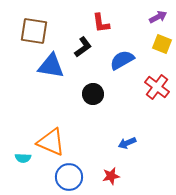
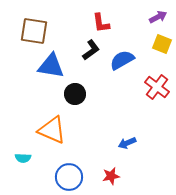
black L-shape: moved 8 px right, 3 px down
black circle: moved 18 px left
orange triangle: moved 1 px right, 12 px up
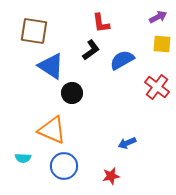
yellow square: rotated 18 degrees counterclockwise
blue triangle: rotated 24 degrees clockwise
black circle: moved 3 px left, 1 px up
blue circle: moved 5 px left, 11 px up
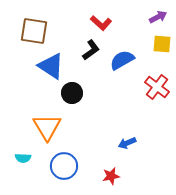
red L-shape: rotated 40 degrees counterclockwise
orange triangle: moved 5 px left, 3 px up; rotated 36 degrees clockwise
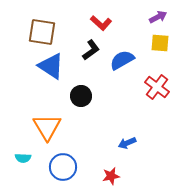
brown square: moved 8 px right, 1 px down
yellow square: moved 2 px left, 1 px up
black circle: moved 9 px right, 3 px down
blue circle: moved 1 px left, 1 px down
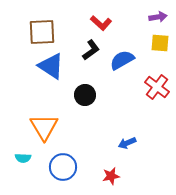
purple arrow: rotated 18 degrees clockwise
brown square: rotated 12 degrees counterclockwise
black circle: moved 4 px right, 1 px up
orange triangle: moved 3 px left
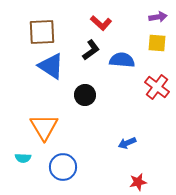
yellow square: moved 3 px left
blue semicircle: rotated 35 degrees clockwise
red star: moved 27 px right, 6 px down
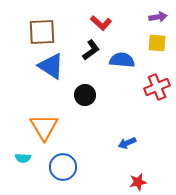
red cross: rotated 30 degrees clockwise
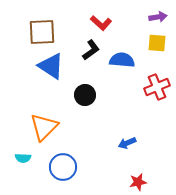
orange triangle: rotated 16 degrees clockwise
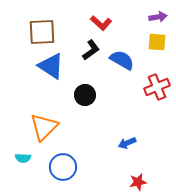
yellow square: moved 1 px up
blue semicircle: rotated 25 degrees clockwise
